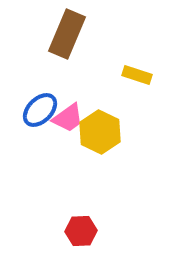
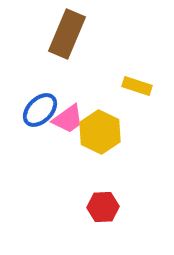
yellow rectangle: moved 11 px down
pink trapezoid: moved 1 px down
red hexagon: moved 22 px right, 24 px up
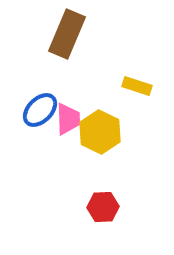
pink trapezoid: rotated 56 degrees counterclockwise
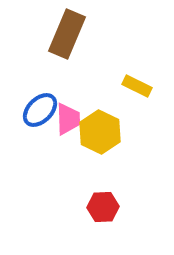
yellow rectangle: rotated 8 degrees clockwise
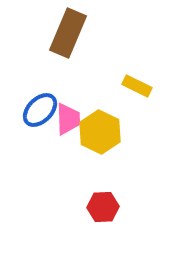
brown rectangle: moved 1 px right, 1 px up
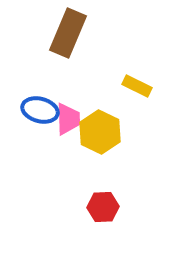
blue ellipse: rotated 60 degrees clockwise
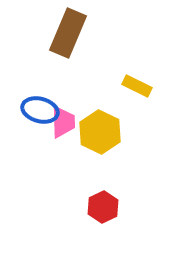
pink trapezoid: moved 5 px left, 3 px down
red hexagon: rotated 24 degrees counterclockwise
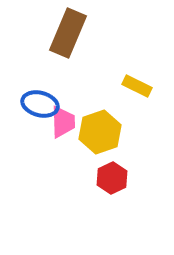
blue ellipse: moved 6 px up
yellow hexagon: rotated 15 degrees clockwise
red hexagon: moved 9 px right, 29 px up
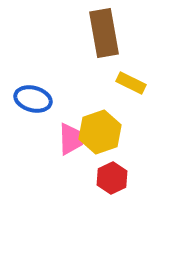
brown rectangle: moved 36 px right; rotated 33 degrees counterclockwise
yellow rectangle: moved 6 px left, 3 px up
blue ellipse: moved 7 px left, 5 px up
pink trapezoid: moved 8 px right, 17 px down
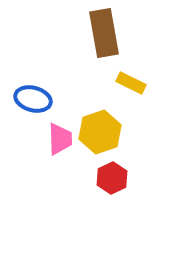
pink trapezoid: moved 11 px left
